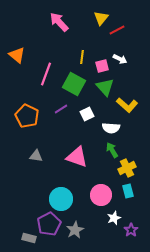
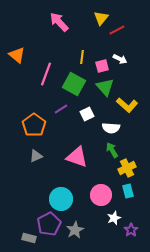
orange pentagon: moved 7 px right, 9 px down; rotated 10 degrees clockwise
gray triangle: rotated 32 degrees counterclockwise
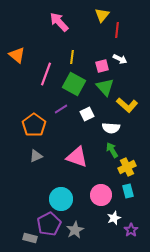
yellow triangle: moved 1 px right, 3 px up
red line: rotated 56 degrees counterclockwise
yellow line: moved 10 px left
yellow cross: moved 1 px up
gray rectangle: moved 1 px right
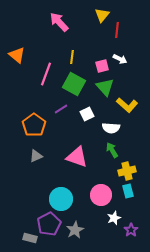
yellow cross: moved 4 px down; rotated 12 degrees clockwise
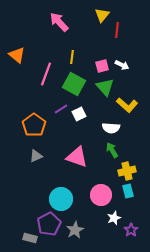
white arrow: moved 2 px right, 6 px down
white square: moved 8 px left
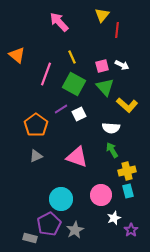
yellow line: rotated 32 degrees counterclockwise
orange pentagon: moved 2 px right
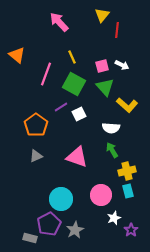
purple line: moved 2 px up
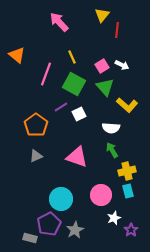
pink square: rotated 16 degrees counterclockwise
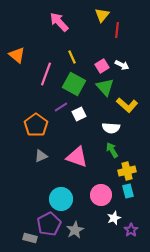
gray triangle: moved 5 px right
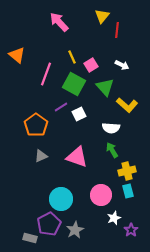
yellow triangle: moved 1 px down
pink square: moved 11 px left, 1 px up
